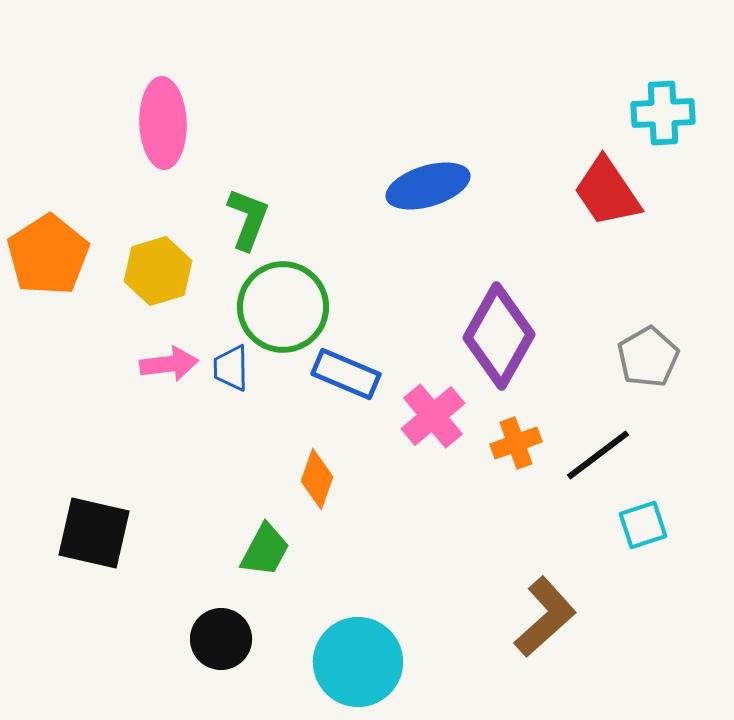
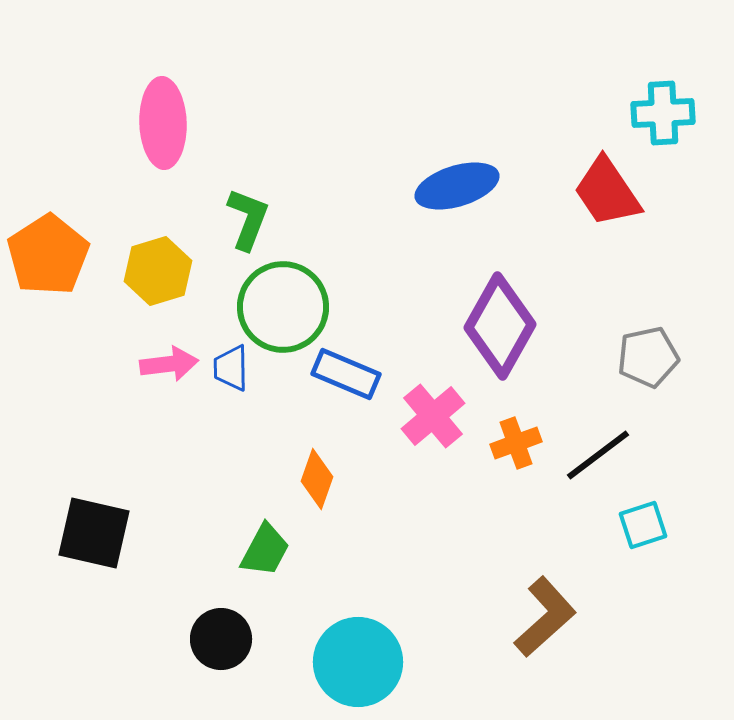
blue ellipse: moved 29 px right
purple diamond: moved 1 px right, 10 px up
gray pentagon: rotated 18 degrees clockwise
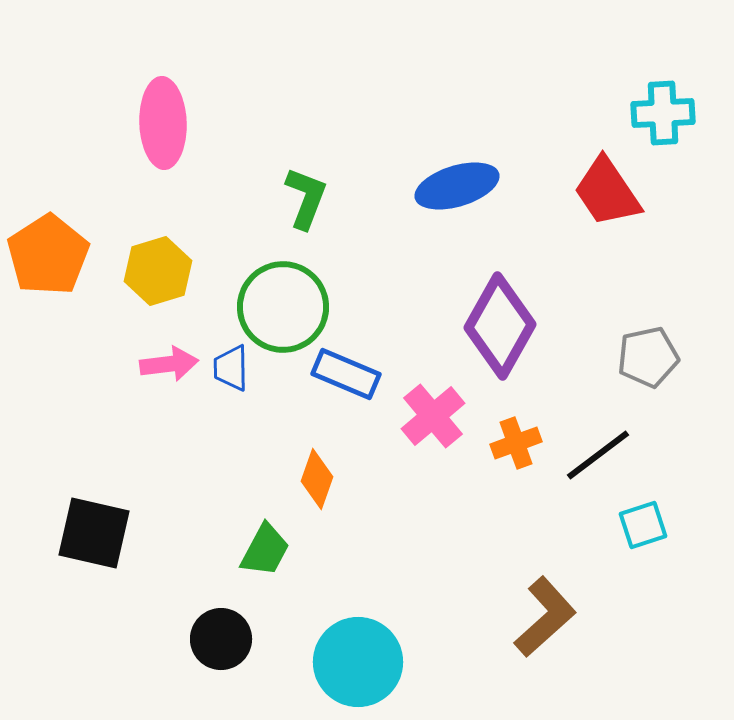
green L-shape: moved 58 px right, 21 px up
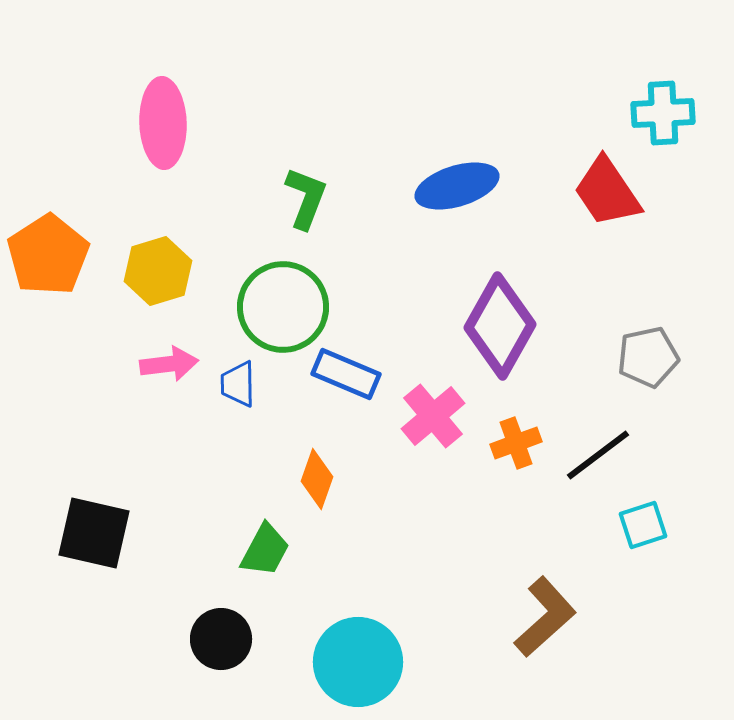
blue trapezoid: moved 7 px right, 16 px down
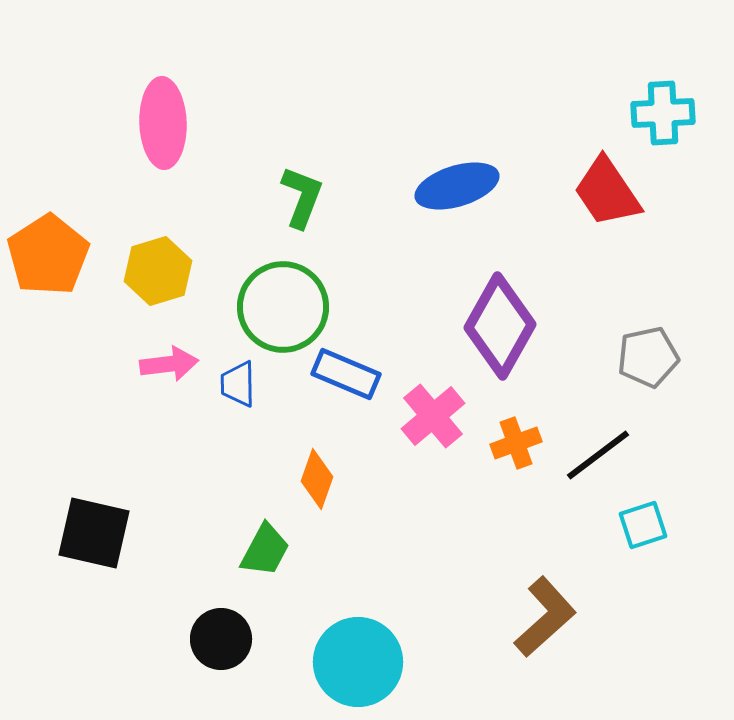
green L-shape: moved 4 px left, 1 px up
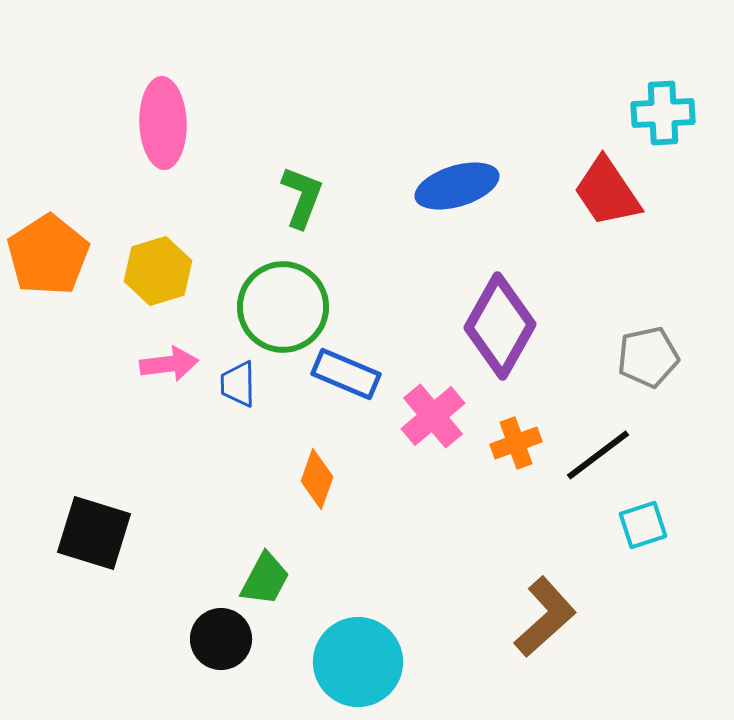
black square: rotated 4 degrees clockwise
green trapezoid: moved 29 px down
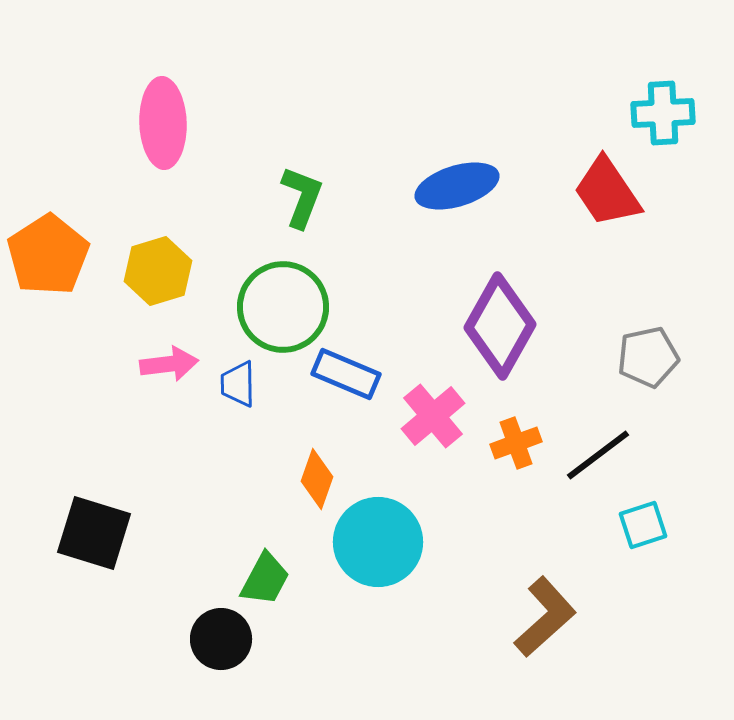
cyan circle: moved 20 px right, 120 px up
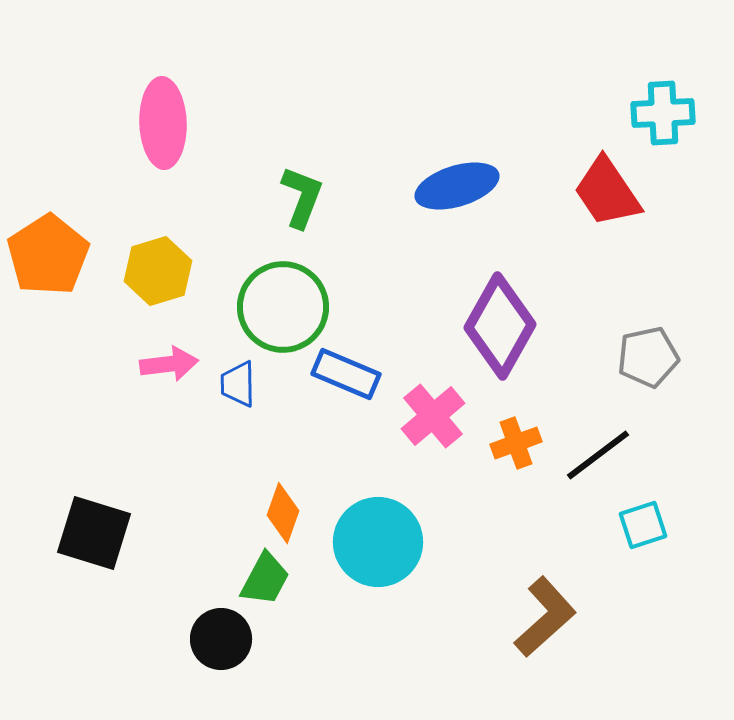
orange diamond: moved 34 px left, 34 px down
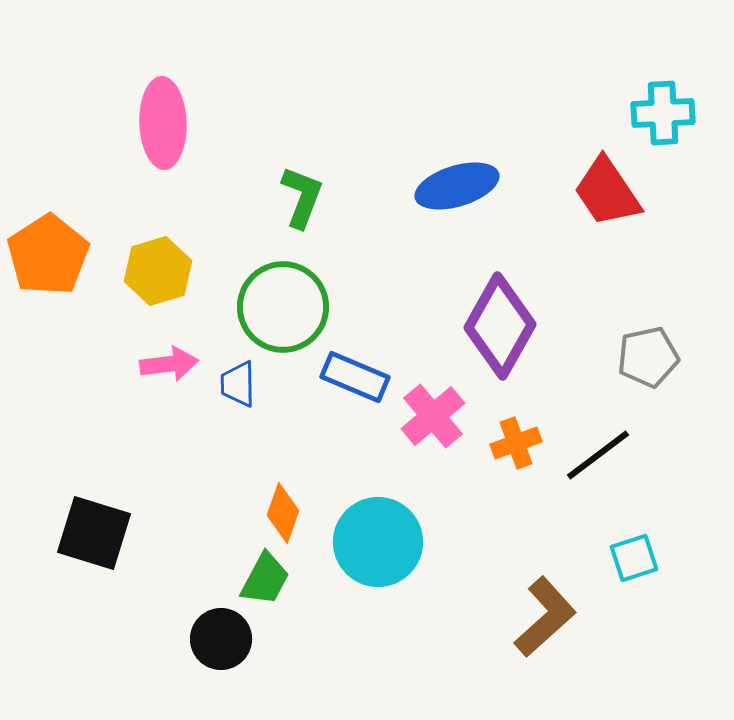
blue rectangle: moved 9 px right, 3 px down
cyan square: moved 9 px left, 33 px down
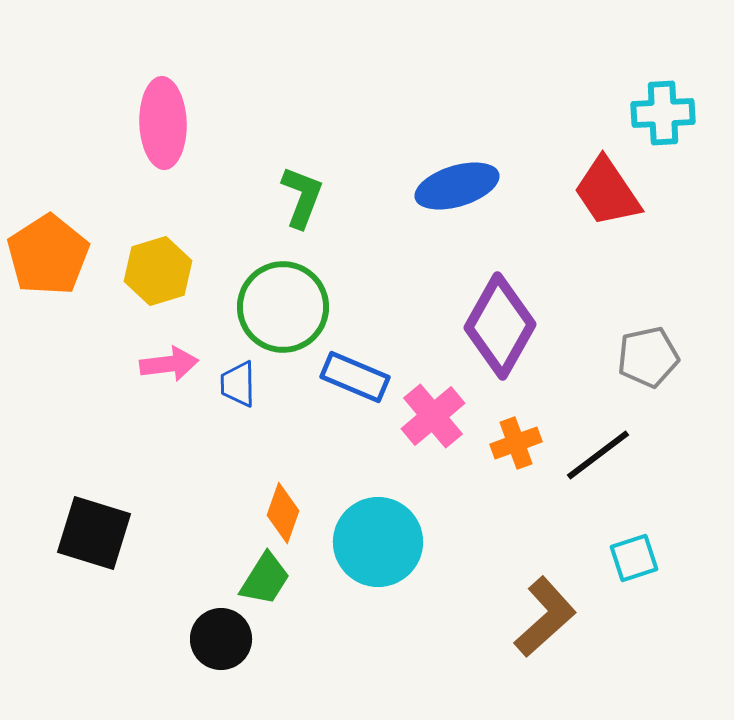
green trapezoid: rotated 4 degrees clockwise
